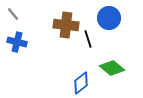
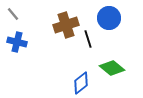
brown cross: rotated 25 degrees counterclockwise
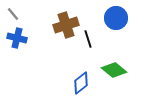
blue circle: moved 7 px right
blue cross: moved 4 px up
green diamond: moved 2 px right, 2 px down
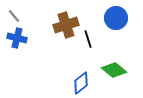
gray line: moved 1 px right, 2 px down
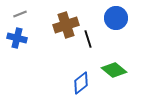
gray line: moved 6 px right, 2 px up; rotated 72 degrees counterclockwise
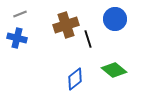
blue circle: moved 1 px left, 1 px down
blue diamond: moved 6 px left, 4 px up
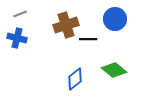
black line: rotated 72 degrees counterclockwise
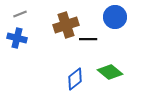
blue circle: moved 2 px up
green diamond: moved 4 px left, 2 px down
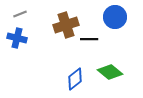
black line: moved 1 px right
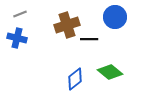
brown cross: moved 1 px right
